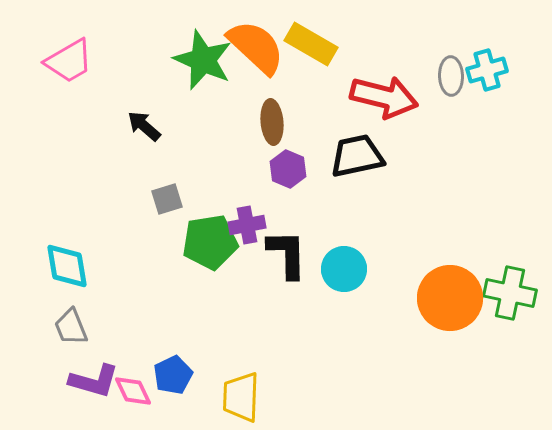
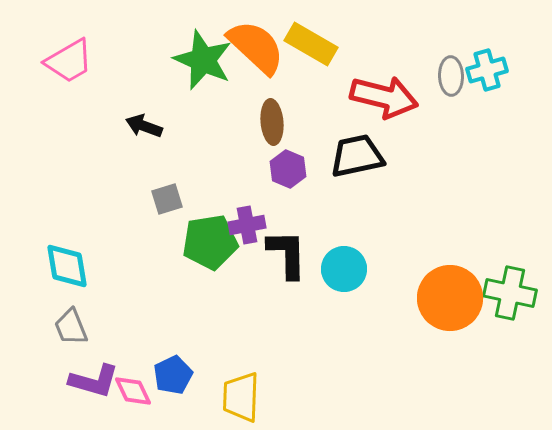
black arrow: rotated 21 degrees counterclockwise
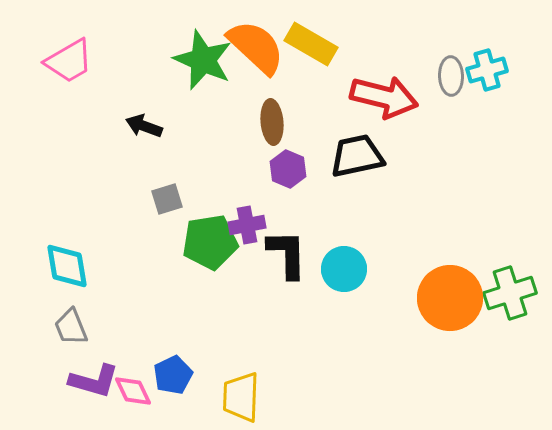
green cross: rotated 30 degrees counterclockwise
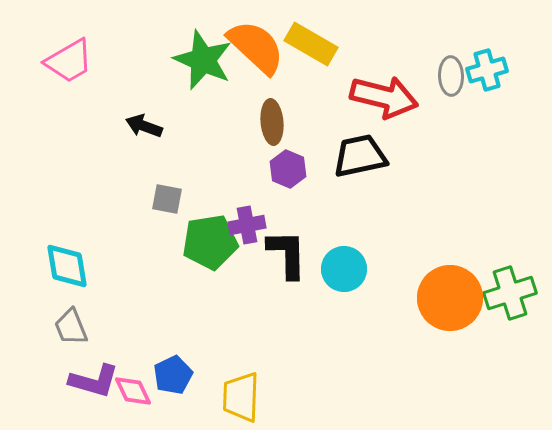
black trapezoid: moved 3 px right
gray square: rotated 28 degrees clockwise
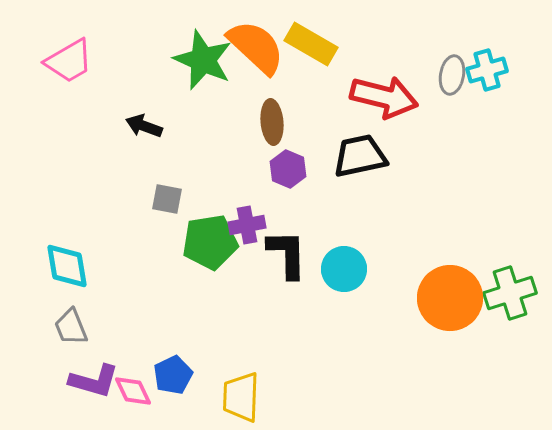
gray ellipse: moved 1 px right, 1 px up; rotated 12 degrees clockwise
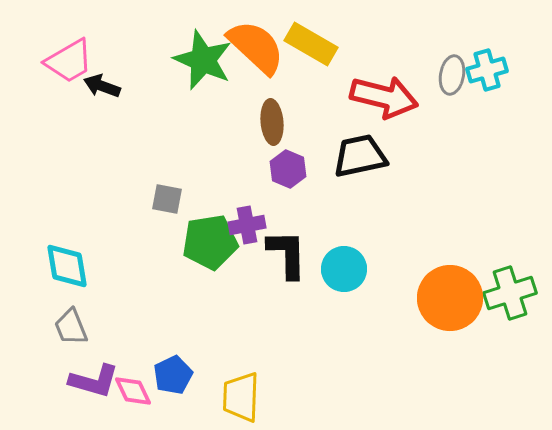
black arrow: moved 42 px left, 40 px up
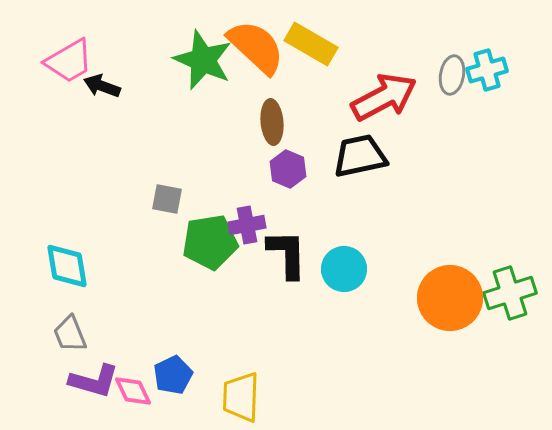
red arrow: rotated 42 degrees counterclockwise
gray trapezoid: moved 1 px left, 7 px down
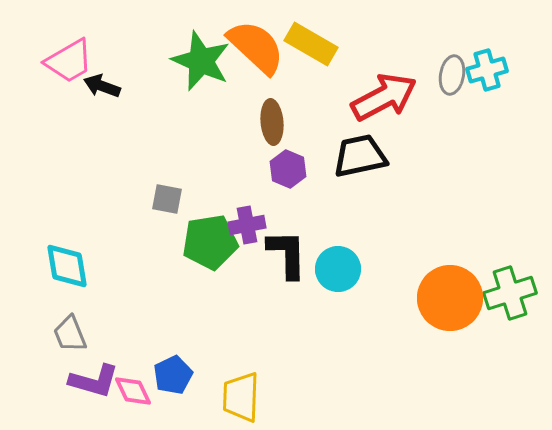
green star: moved 2 px left, 1 px down
cyan circle: moved 6 px left
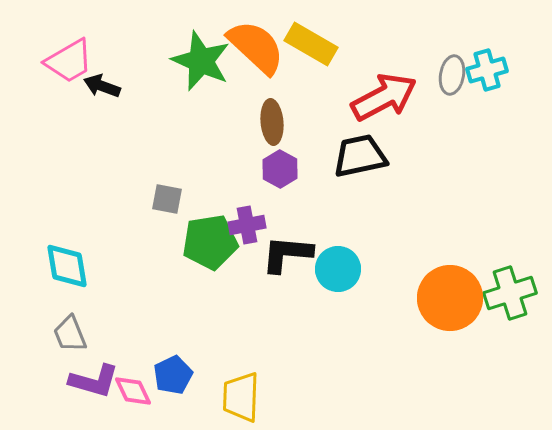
purple hexagon: moved 8 px left; rotated 6 degrees clockwise
black L-shape: rotated 84 degrees counterclockwise
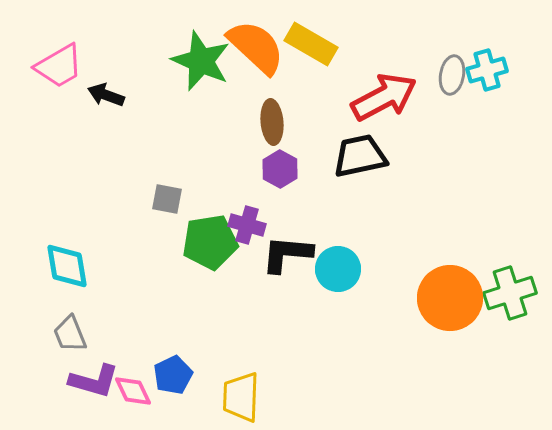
pink trapezoid: moved 10 px left, 5 px down
black arrow: moved 4 px right, 9 px down
purple cross: rotated 27 degrees clockwise
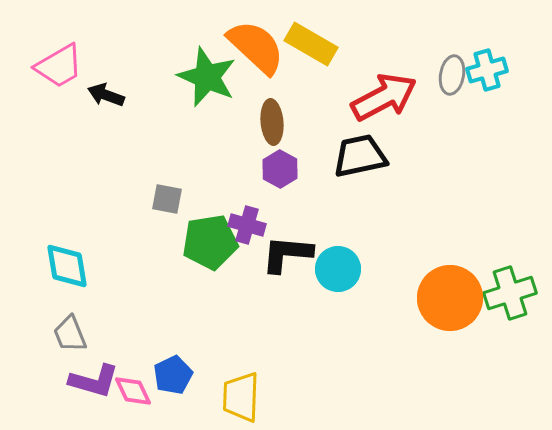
green star: moved 6 px right, 16 px down
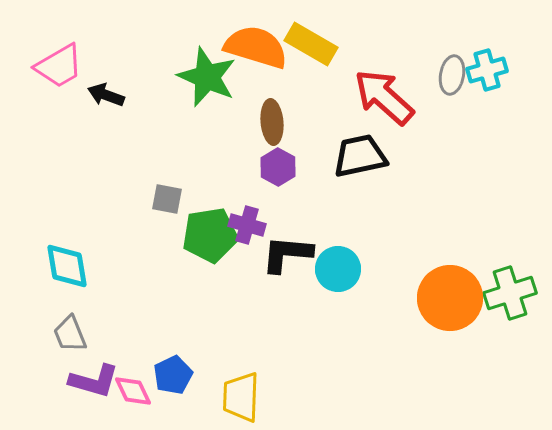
orange semicircle: rotated 26 degrees counterclockwise
red arrow: rotated 110 degrees counterclockwise
purple hexagon: moved 2 px left, 2 px up
green pentagon: moved 7 px up
